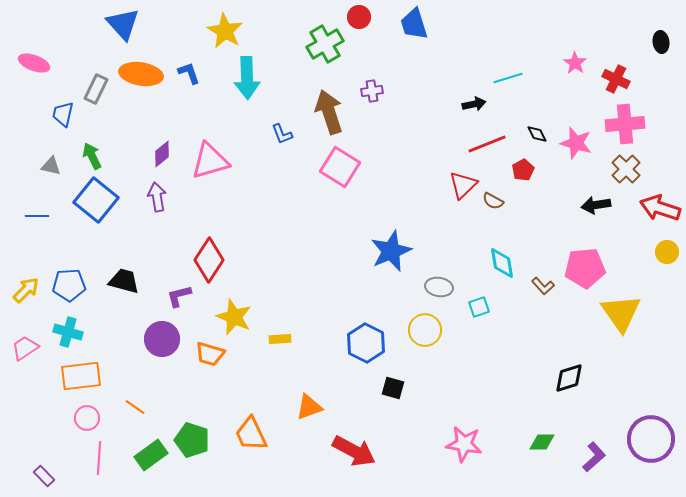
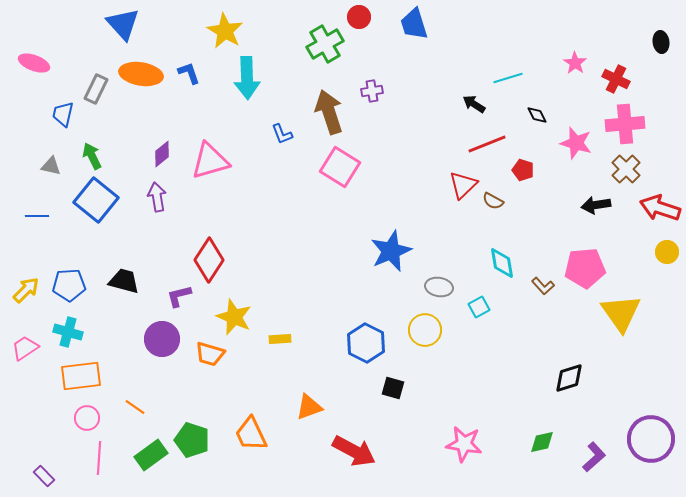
black arrow at (474, 104): rotated 135 degrees counterclockwise
black diamond at (537, 134): moved 19 px up
red pentagon at (523, 170): rotated 25 degrees counterclockwise
cyan square at (479, 307): rotated 10 degrees counterclockwise
green diamond at (542, 442): rotated 12 degrees counterclockwise
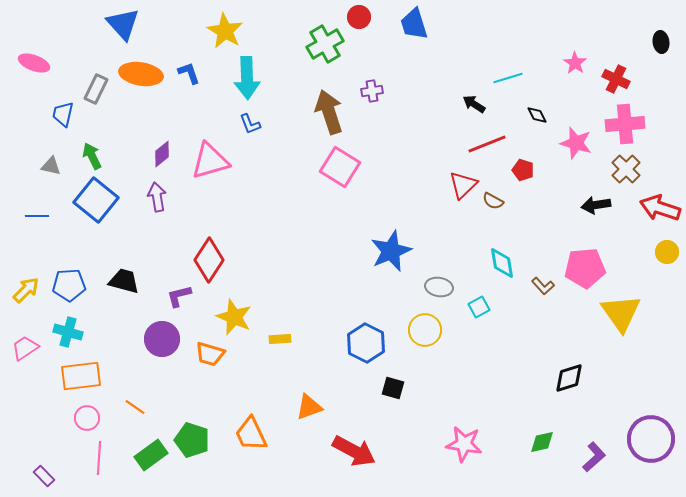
blue L-shape at (282, 134): moved 32 px left, 10 px up
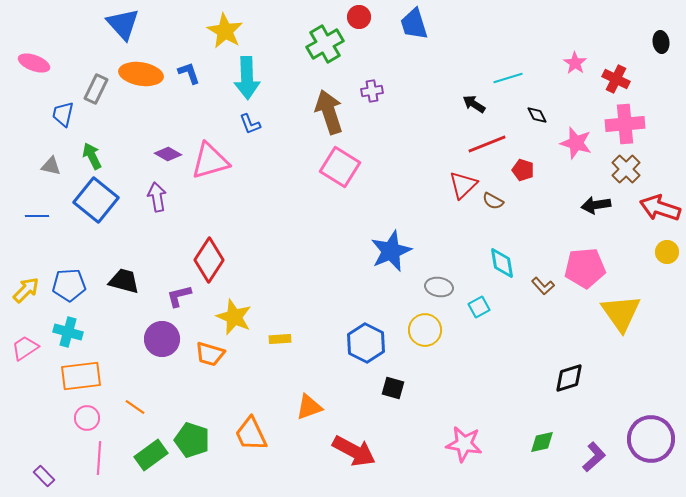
purple diamond at (162, 154): moved 6 px right; rotated 68 degrees clockwise
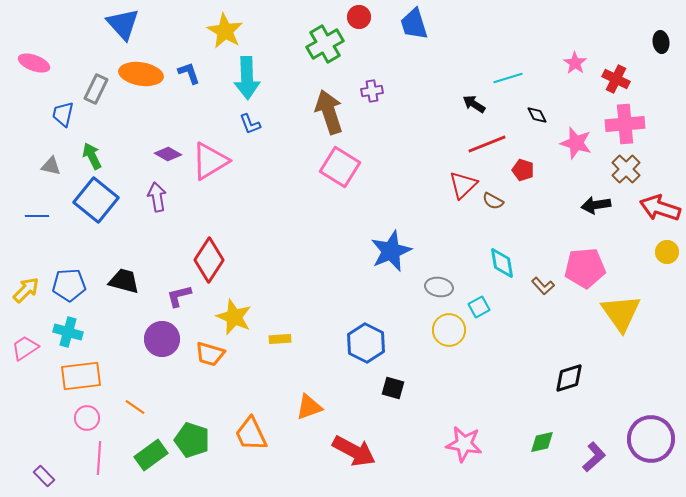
pink triangle at (210, 161): rotated 15 degrees counterclockwise
yellow circle at (425, 330): moved 24 px right
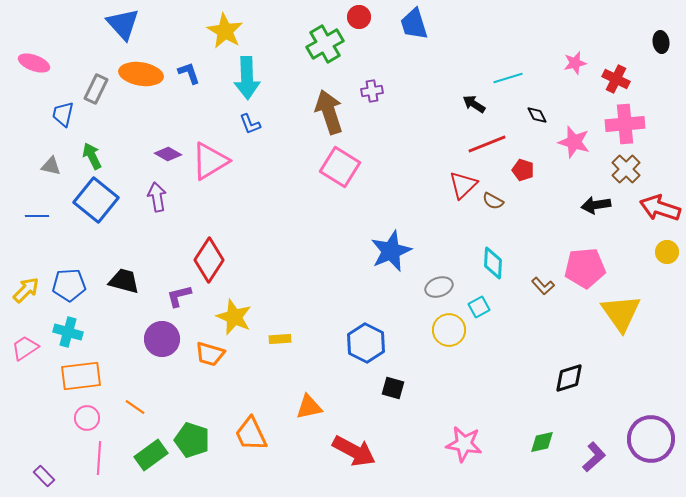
pink star at (575, 63): rotated 25 degrees clockwise
pink star at (576, 143): moved 2 px left, 1 px up
cyan diamond at (502, 263): moved 9 px left; rotated 12 degrees clockwise
gray ellipse at (439, 287): rotated 28 degrees counterclockwise
orange triangle at (309, 407): rotated 8 degrees clockwise
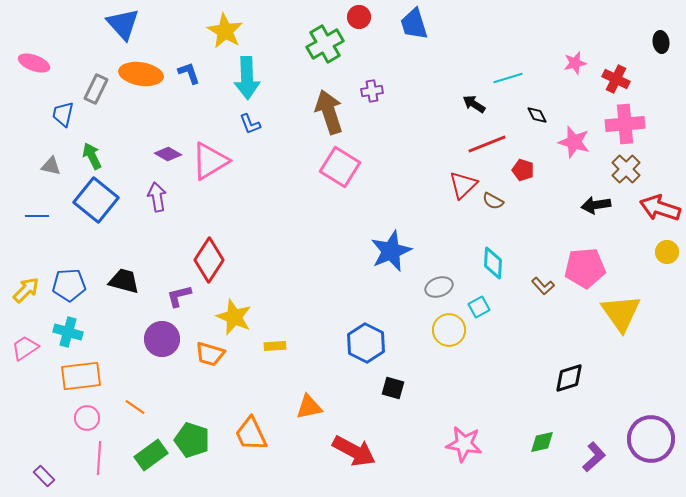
yellow rectangle at (280, 339): moved 5 px left, 7 px down
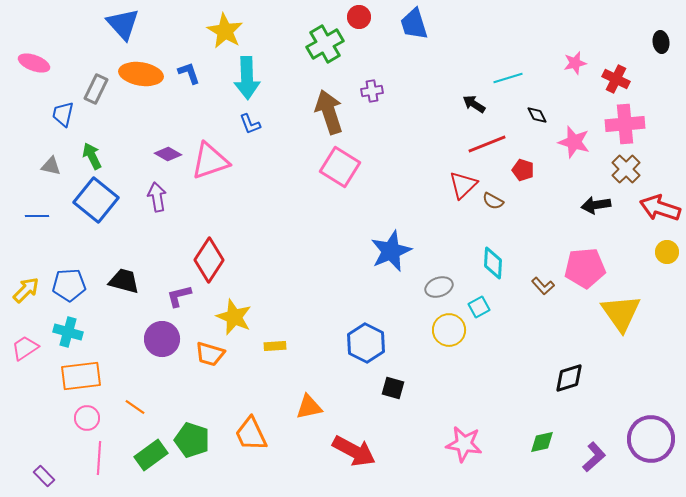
pink triangle at (210, 161): rotated 12 degrees clockwise
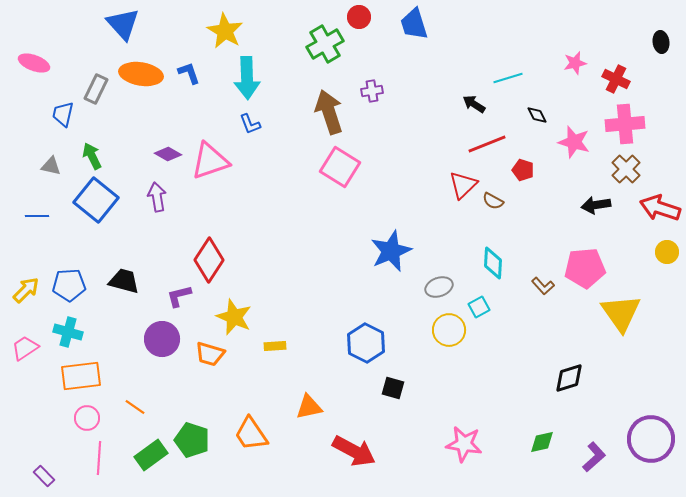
orange trapezoid at (251, 434): rotated 9 degrees counterclockwise
